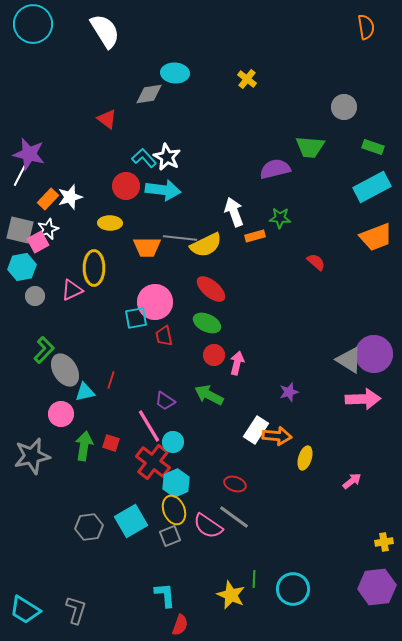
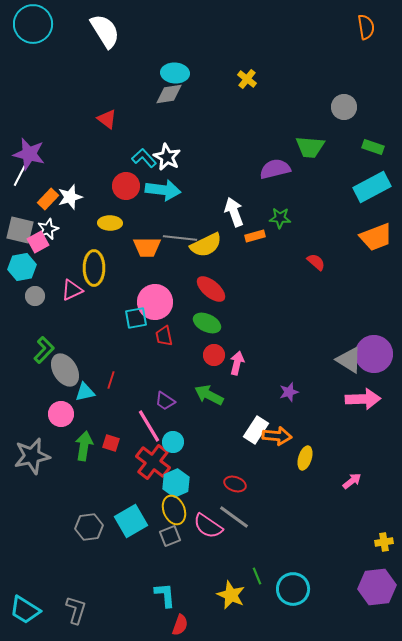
gray diamond at (149, 94): moved 20 px right
green line at (254, 579): moved 3 px right, 3 px up; rotated 24 degrees counterclockwise
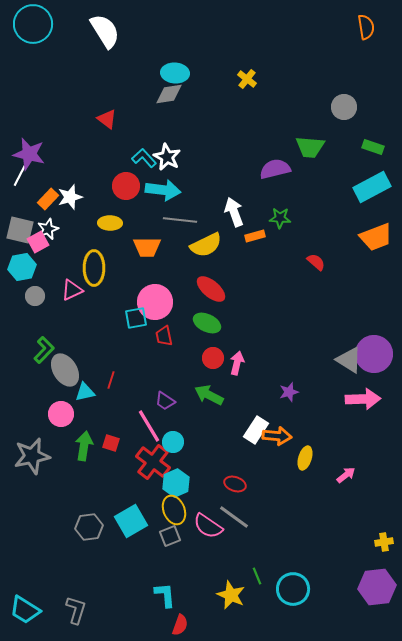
gray line at (180, 238): moved 18 px up
red circle at (214, 355): moved 1 px left, 3 px down
pink arrow at (352, 481): moved 6 px left, 6 px up
